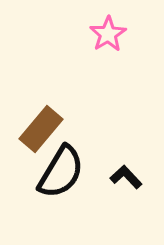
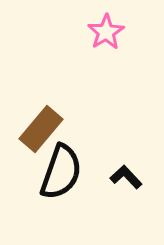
pink star: moved 2 px left, 2 px up
black semicircle: rotated 12 degrees counterclockwise
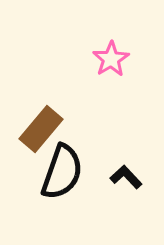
pink star: moved 5 px right, 27 px down
black semicircle: moved 1 px right
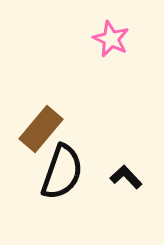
pink star: moved 20 px up; rotated 15 degrees counterclockwise
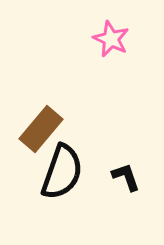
black L-shape: rotated 24 degrees clockwise
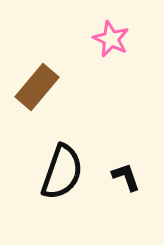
brown rectangle: moved 4 px left, 42 px up
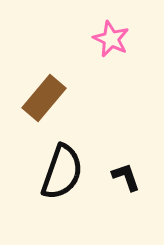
brown rectangle: moved 7 px right, 11 px down
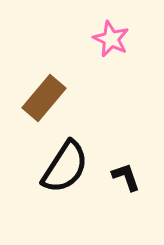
black semicircle: moved 3 px right, 5 px up; rotated 14 degrees clockwise
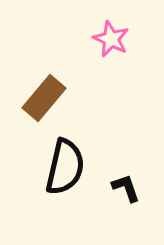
black semicircle: rotated 20 degrees counterclockwise
black L-shape: moved 11 px down
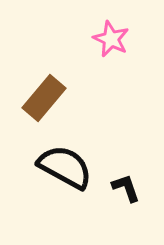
black semicircle: rotated 74 degrees counterclockwise
